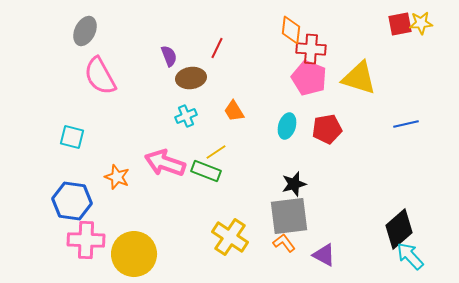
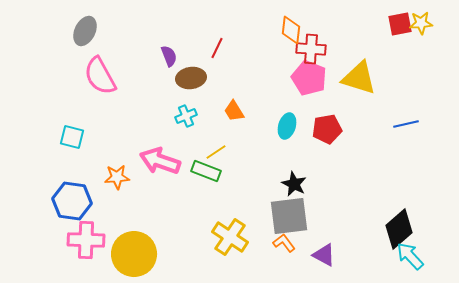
pink arrow: moved 5 px left, 2 px up
orange star: rotated 25 degrees counterclockwise
black star: rotated 30 degrees counterclockwise
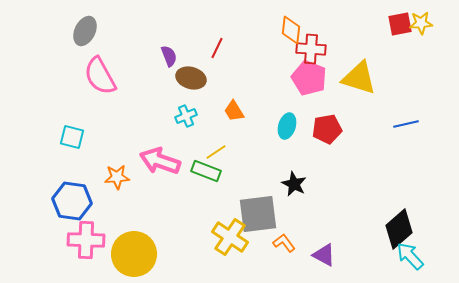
brown ellipse: rotated 24 degrees clockwise
gray square: moved 31 px left, 2 px up
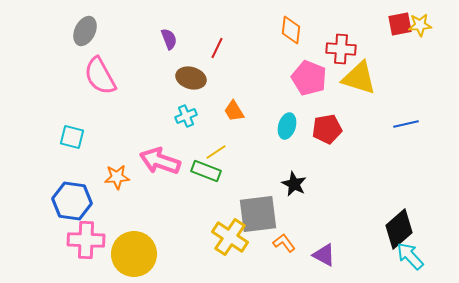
yellow star: moved 1 px left, 2 px down
red cross: moved 30 px right
purple semicircle: moved 17 px up
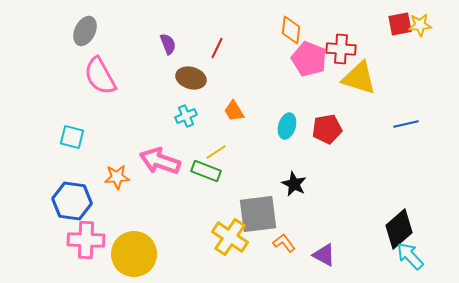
purple semicircle: moved 1 px left, 5 px down
pink pentagon: moved 19 px up
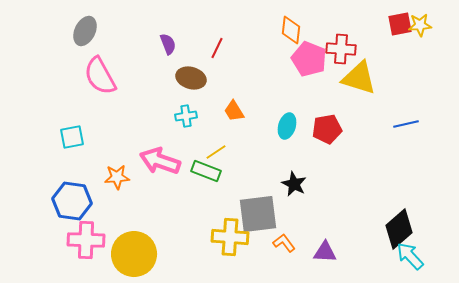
cyan cross: rotated 15 degrees clockwise
cyan square: rotated 25 degrees counterclockwise
yellow cross: rotated 30 degrees counterclockwise
purple triangle: moved 1 px right, 3 px up; rotated 25 degrees counterclockwise
